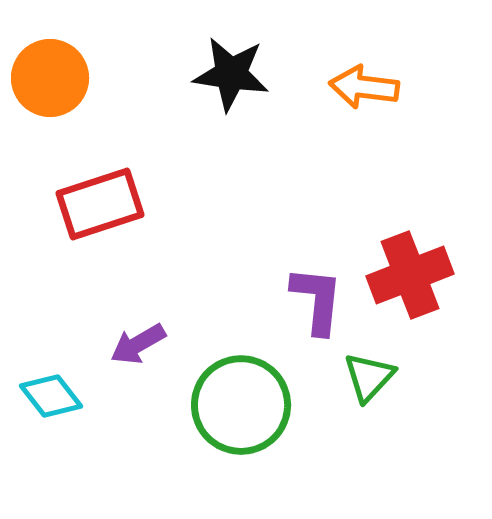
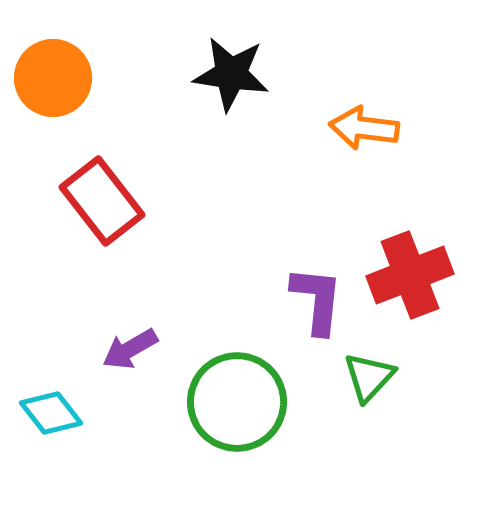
orange circle: moved 3 px right
orange arrow: moved 41 px down
red rectangle: moved 2 px right, 3 px up; rotated 70 degrees clockwise
purple arrow: moved 8 px left, 5 px down
cyan diamond: moved 17 px down
green circle: moved 4 px left, 3 px up
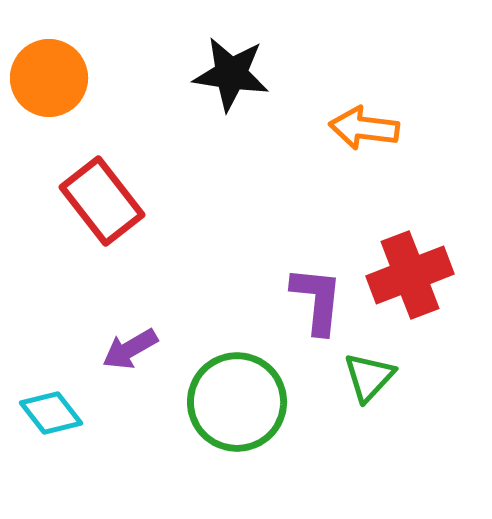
orange circle: moved 4 px left
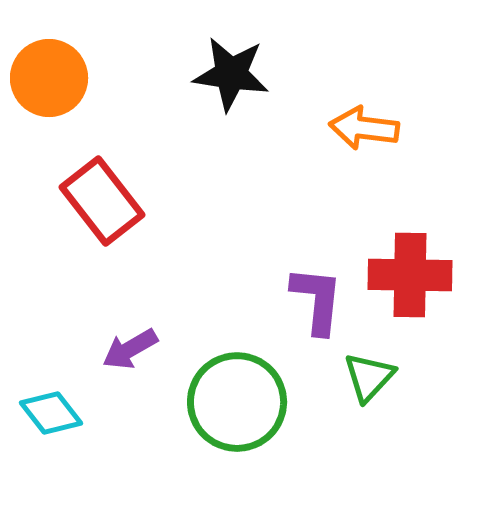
red cross: rotated 22 degrees clockwise
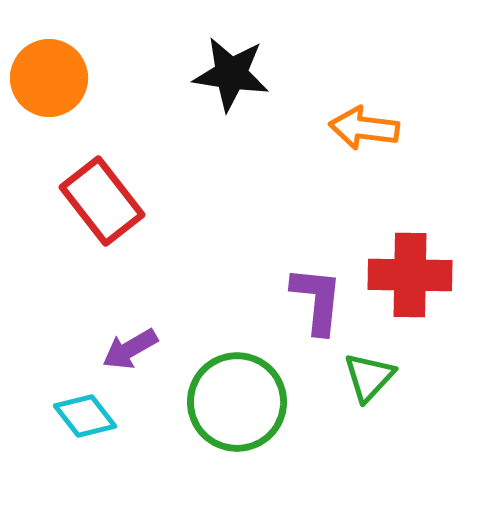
cyan diamond: moved 34 px right, 3 px down
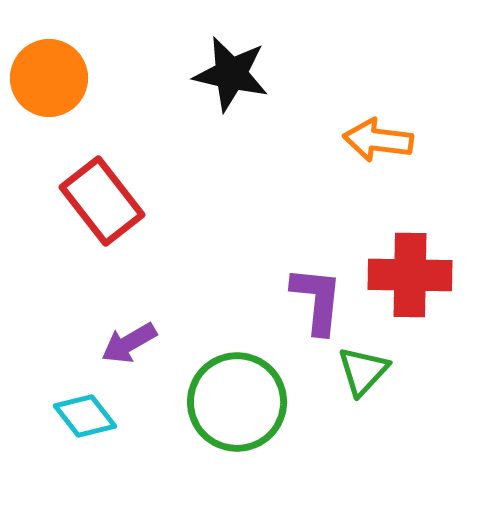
black star: rotated 4 degrees clockwise
orange arrow: moved 14 px right, 12 px down
purple arrow: moved 1 px left, 6 px up
green triangle: moved 6 px left, 6 px up
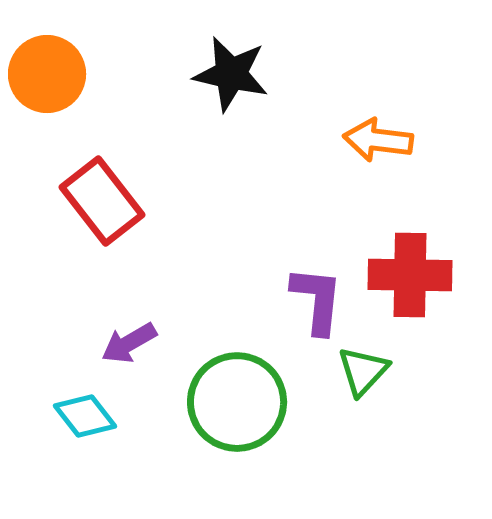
orange circle: moved 2 px left, 4 px up
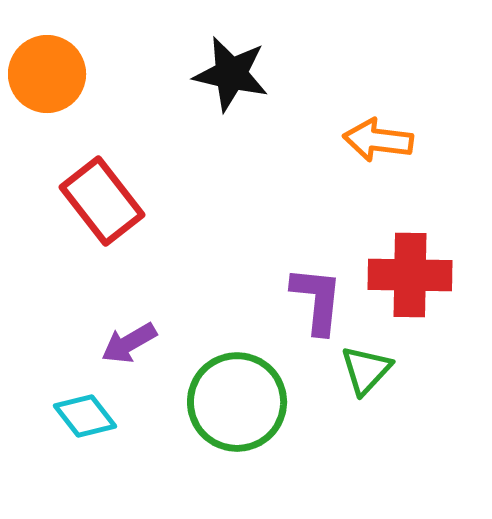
green triangle: moved 3 px right, 1 px up
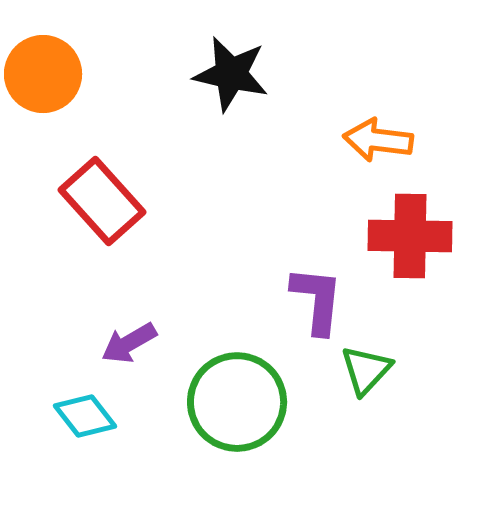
orange circle: moved 4 px left
red rectangle: rotated 4 degrees counterclockwise
red cross: moved 39 px up
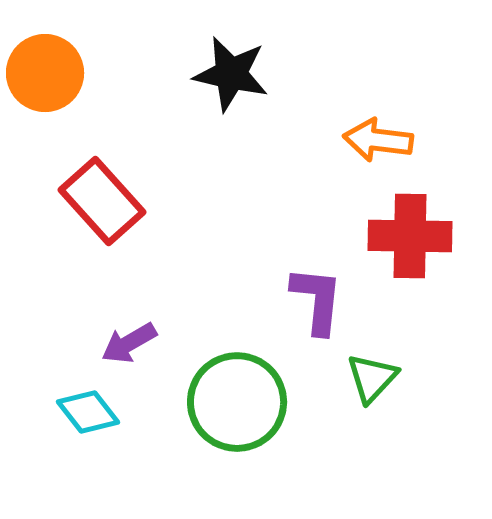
orange circle: moved 2 px right, 1 px up
green triangle: moved 6 px right, 8 px down
cyan diamond: moved 3 px right, 4 px up
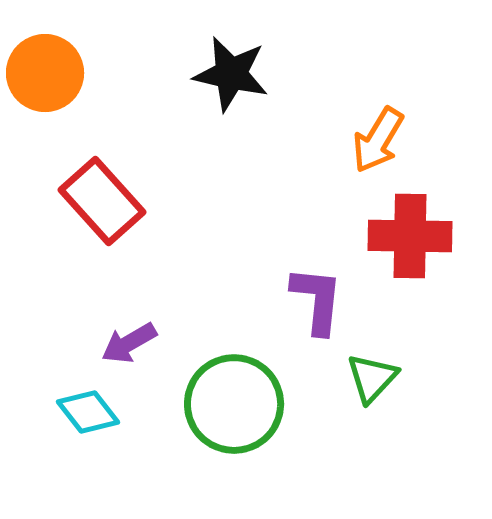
orange arrow: rotated 66 degrees counterclockwise
green circle: moved 3 px left, 2 px down
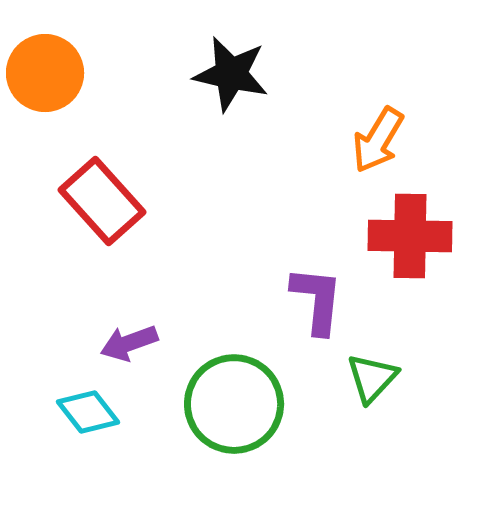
purple arrow: rotated 10 degrees clockwise
